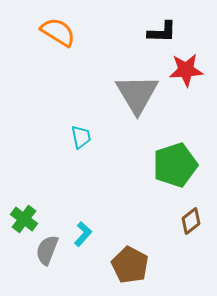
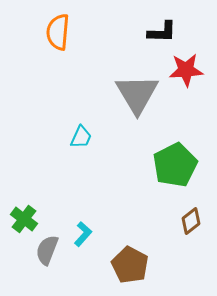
orange semicircle: rotated 117 degrees counterclockwise
cyan trapezoid: rotated 35 degrees clockwise
green pentagon: rotated 9 degrees counterclockwise
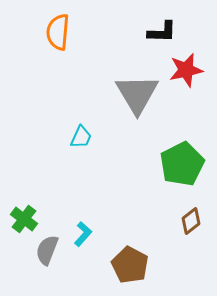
red star: rotated 8 degrees counterclockwise
green pentagon: moved 7 px right, 1 px up
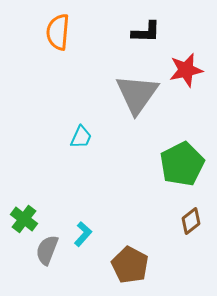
black L-shape: moved 16 px left
gray triangle: rotated 6 degrees clockwise
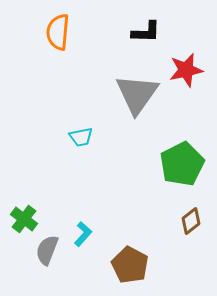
cyan trapezoid: rotated 55 degrees clockwise
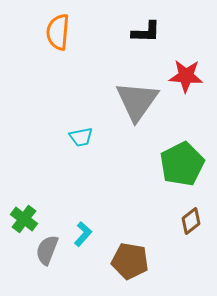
red star: moved 6 px down; rotated 16 degrees clockwise
gray triangle: moved 7 px down
brown pentagon: moved 4 px up; rotated 18 degrees counterclockwise
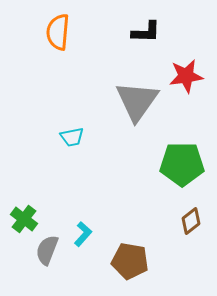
red star: rotated 12 degrees counterclockwise
cyan trapezoid: moved 9 px left
green pentagon: rotated 27 degrees clockwise
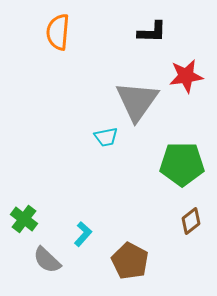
black L-shape: moved 6 px right
cyan trapezoid: moved 34 px right
gray semicircle: moved 10 px down; rotated 68 degrees counterclockwise
brown pentagon: rotated 18 degrees clockwise
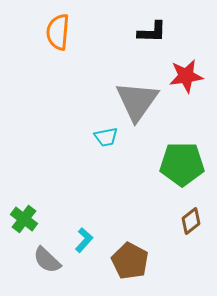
cyan L-shape: moved 1 px right, 6 px down
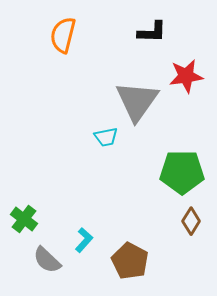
orange semicircle: moved 5 px right, 3 px down; rotated 9 degrees clockwise
green pentagon: moved 8 px down
brown diamond: rotated 20 degrees counterclockwise
